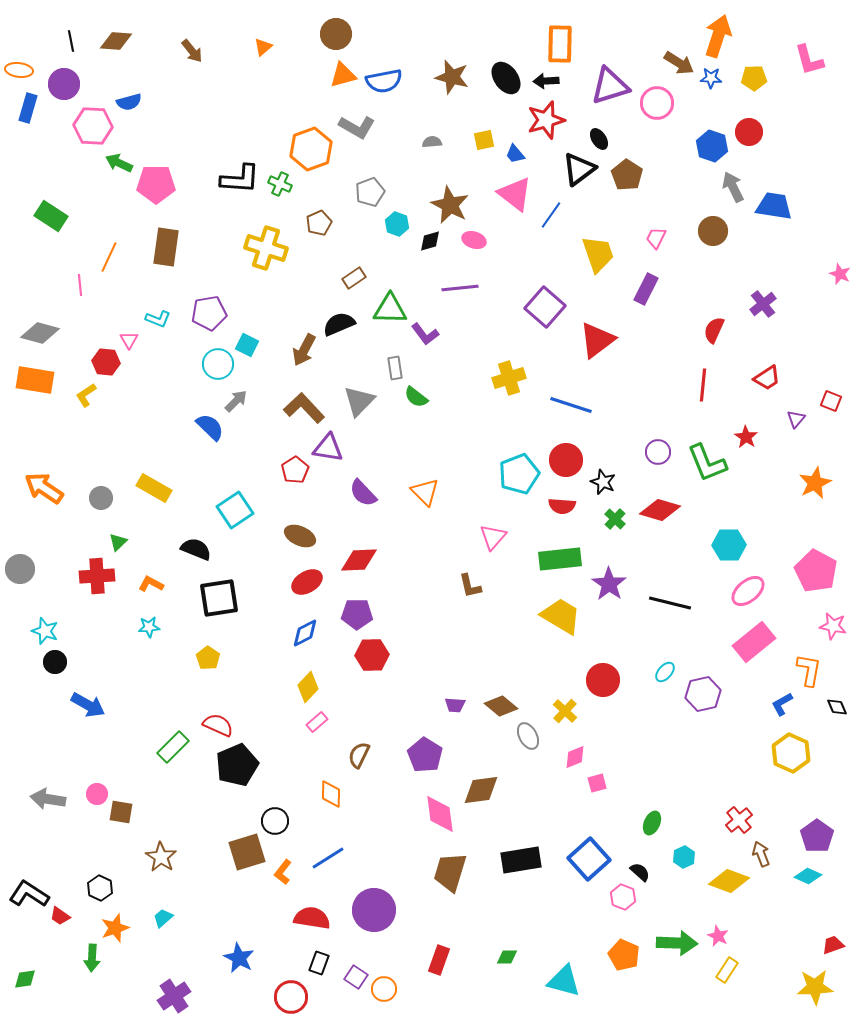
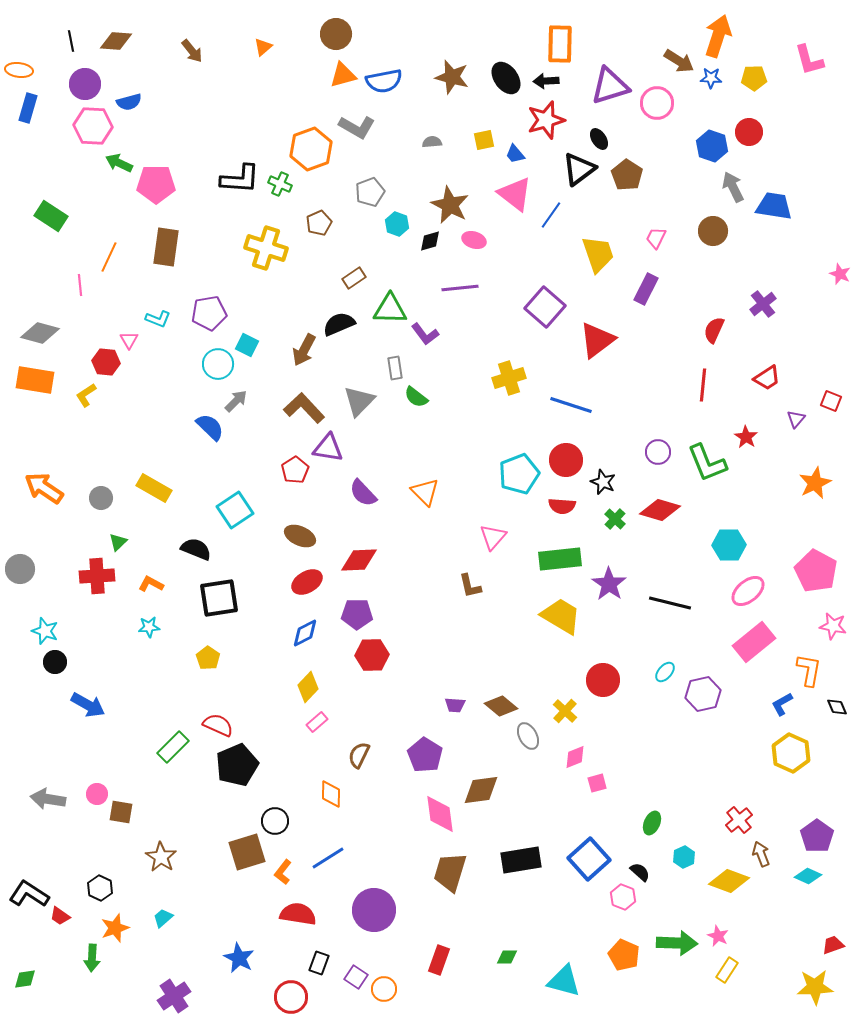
brown arrow at (679, 63): moved 2 px up
purple circle at (64, 84): moved 21 px right
red semicircle at (312, 918): moved 14 px left, 4 px up
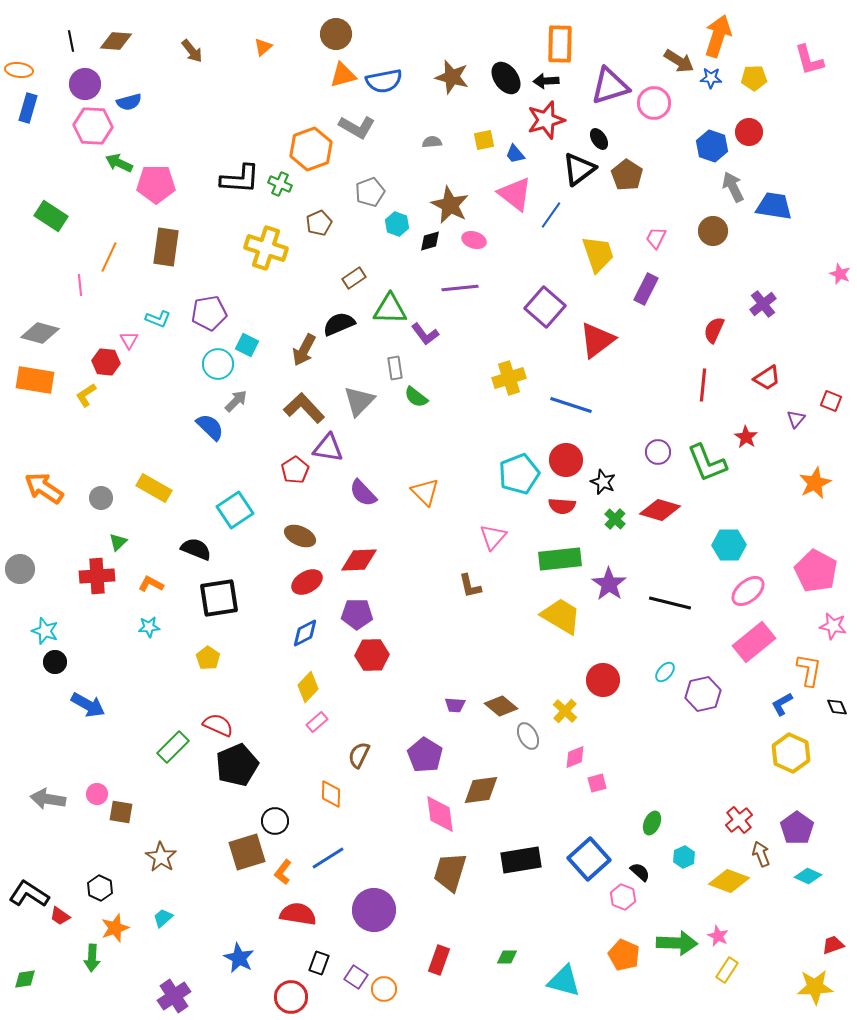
pink circle at (657, 103): moved 3 px left
purple pentagon at (817, 836): moved 20 px left, 8 px up
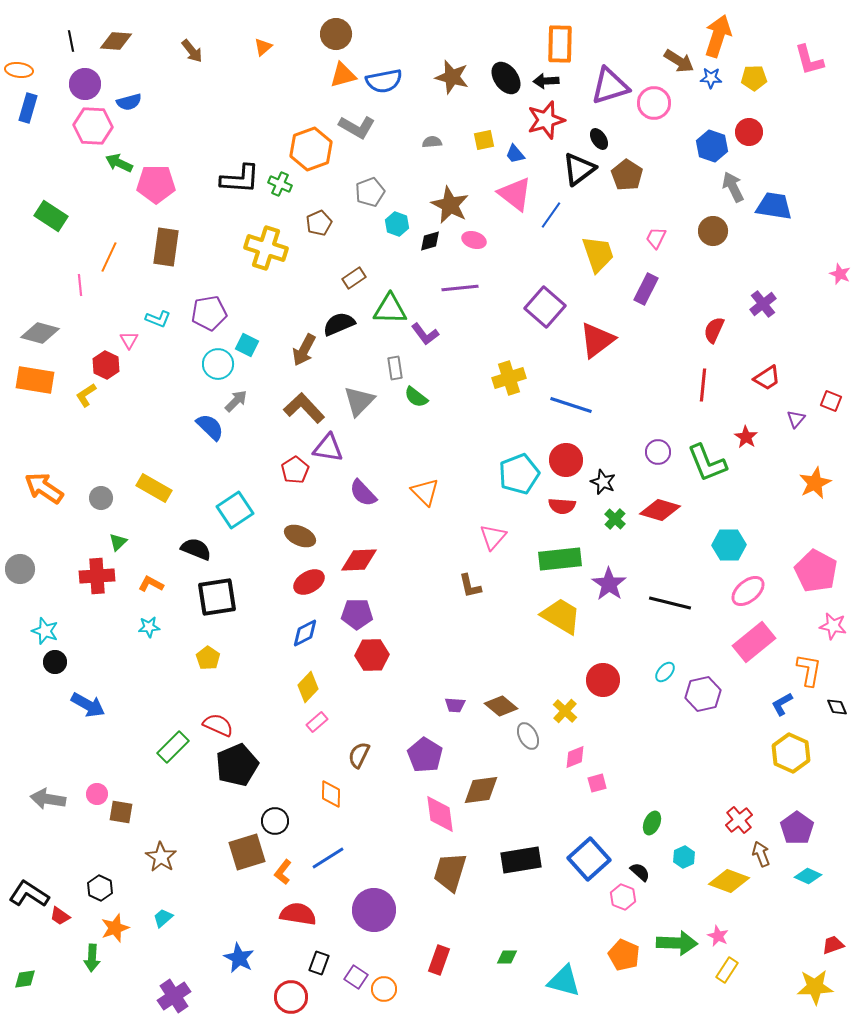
red hexagon at (106, 362): moved 3 px down; rotated 20 degrees clockwise
red ellipse at (307, 582): moved 2 px right
black square at (219, 598): moved 2 px left, 1 px up
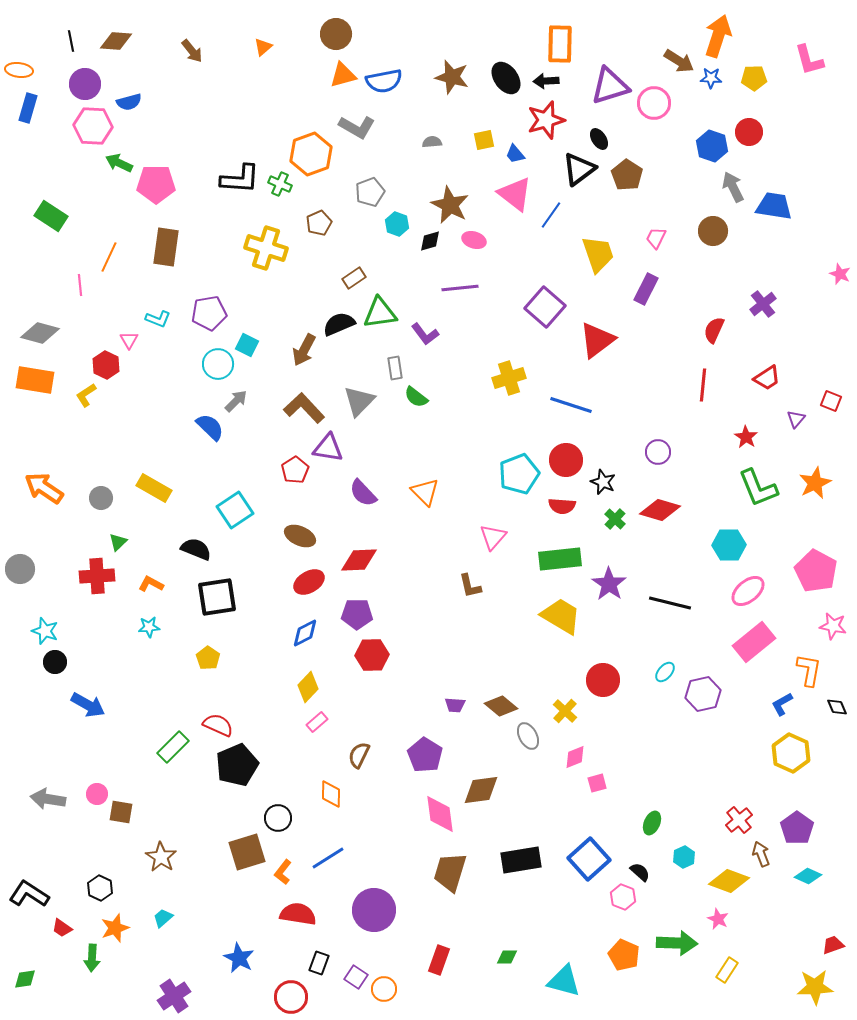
orange hexagon at (311, 149): moved 5 px down
green triangle at (390, 309): moved 10 px left, 4 px down; rotated 9 degrees counterclockwise
green L-shape at (707, 463): moved 51 px right, 25 px down
black circle at (275, 821): moved 3 px right, 3 px up
red trapezoid at (60, 916): moved 2 px right, 12 px down
pink star at (718, 936): moved 17 px up
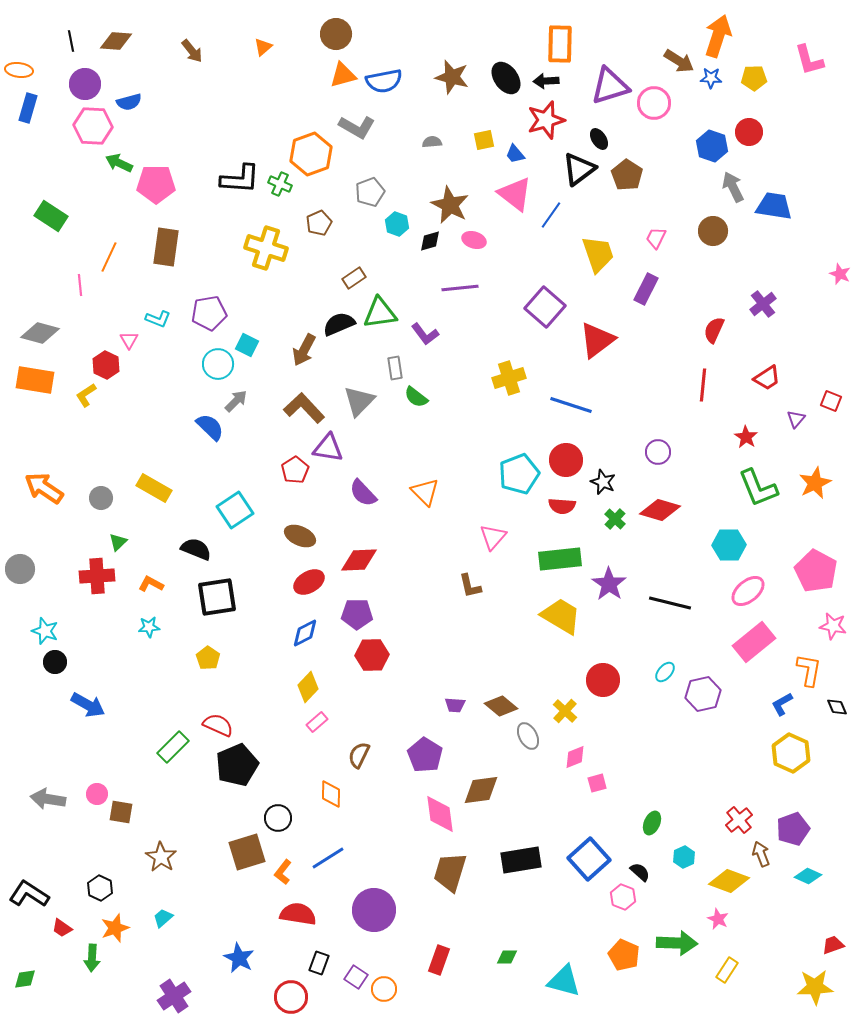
purple pentagon at (797, 828): moved 4 px left, 1 px down; rotated 16 degrees clockwise
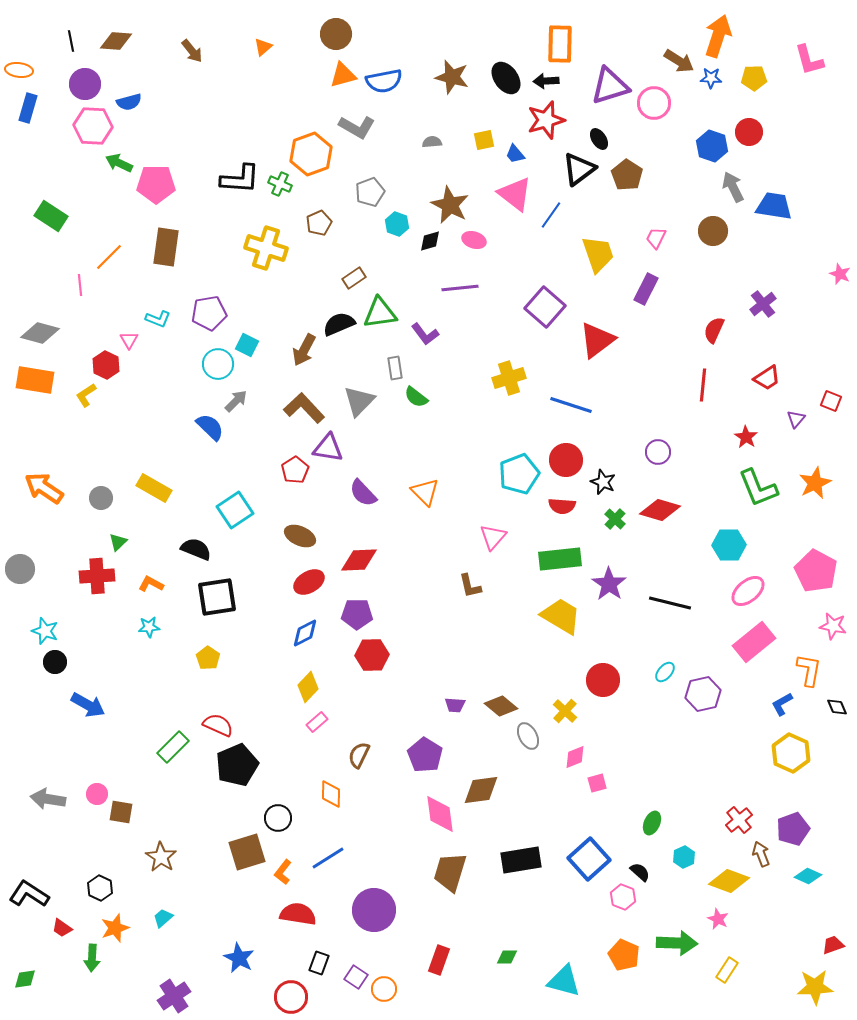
orange line at (109, 257): rotated 20 degrees clockwise
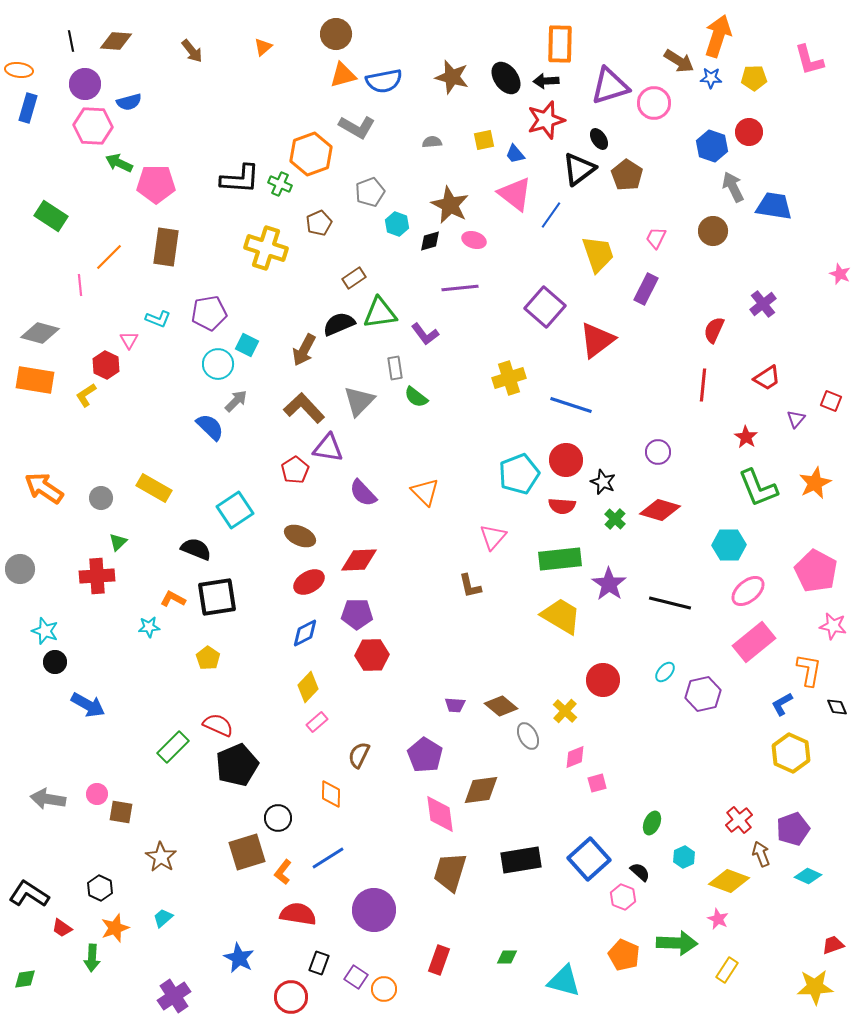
orange L-shape at (151, 584): moved 22 px right, 15 px down
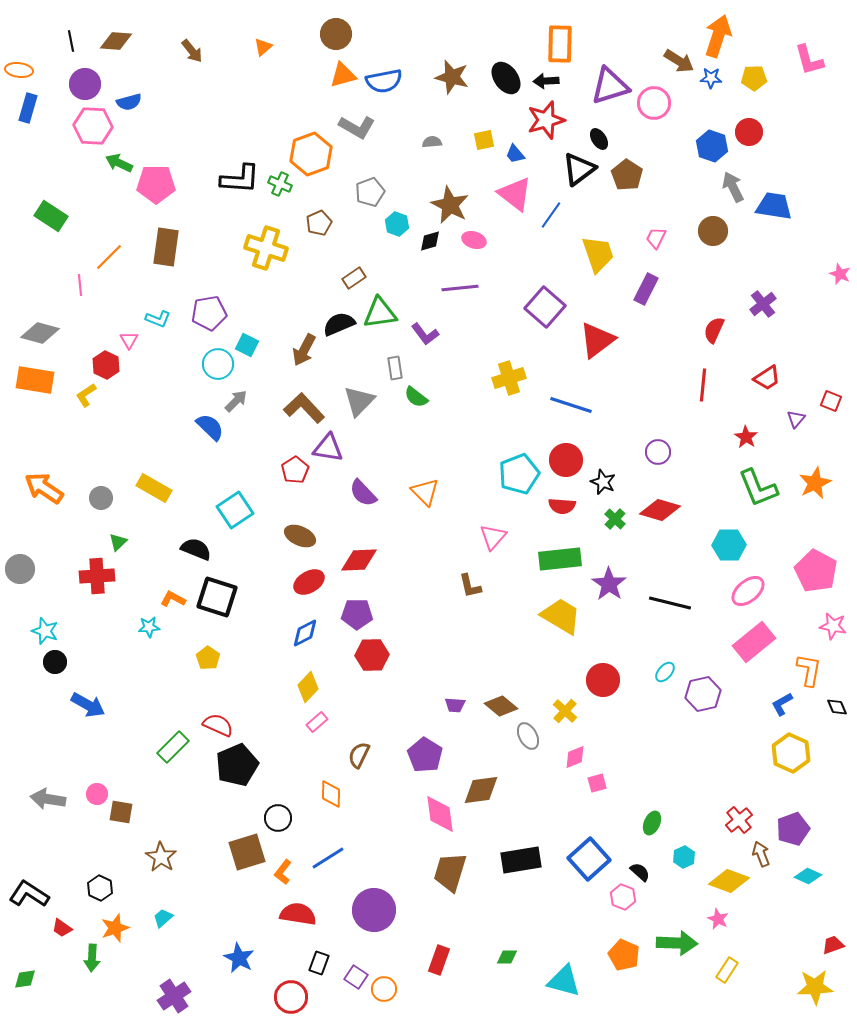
black square at (217, 597): rotated 27 degrees clockwise
